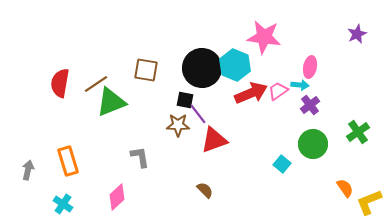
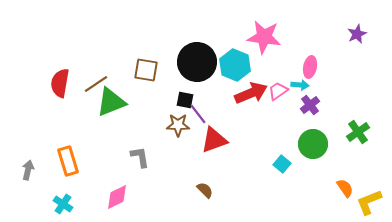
black circle: moved 5 px left, 6 px up
pink diamond: rotated 16 degrees clockwise
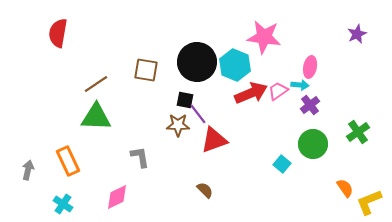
red semicircle: moved 2 px left, 50 px up
green triangle: moved 15 px left, 15 px down; rotated 24 degrees clockwise
orange rectangle: rotated 8 degrees counterclockwise
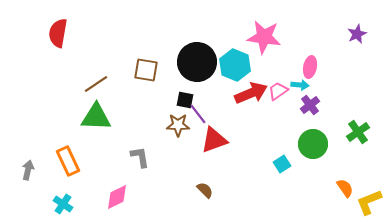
cyan square: rotated 18 degrees clockwise
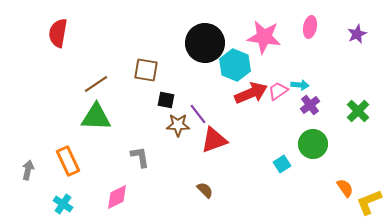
black circle: moved 8 px right, 19 px up
pink ellipse: moved 40 px up
black square: moved 19 px left
green cross: moved 21 px up; rotated 10 degrees counterclockwise
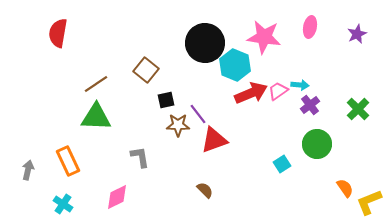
brown square: rotated 30 degrees clockwise
black square: rotated 24 degrees counterclockwise
green cross: moved 2 px up
green circle: moved 4 px right
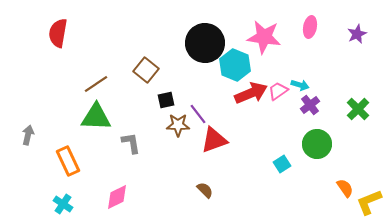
cyan arrow: rotated 12 degrees clockwise
gray L-shape: moved 9 px left, 14 px up
gray arrow: moved 35 px up
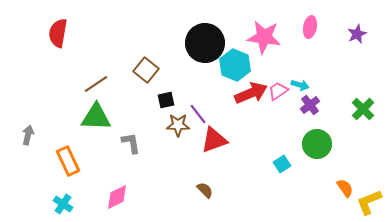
green cross: moved 5 px right
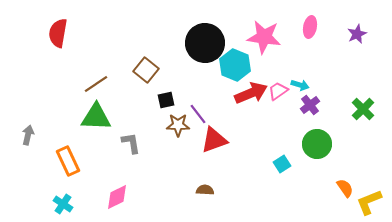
brown semicircle: rotated 42 degrees counterclockwise
